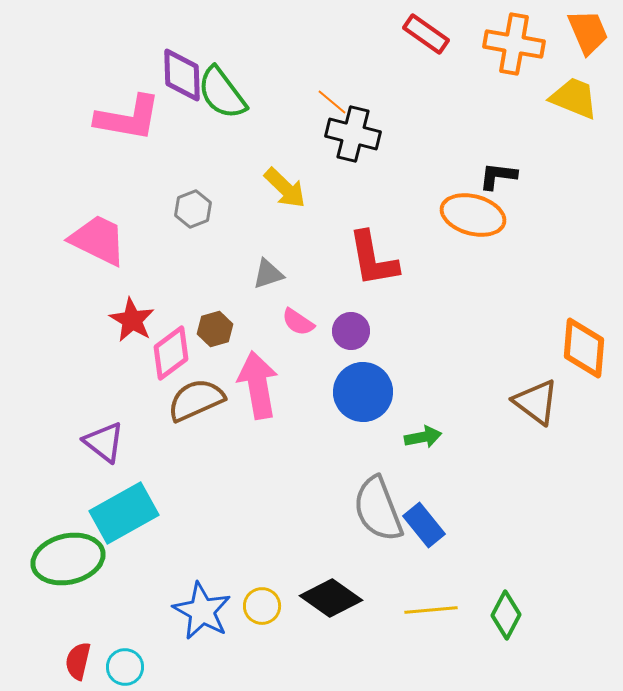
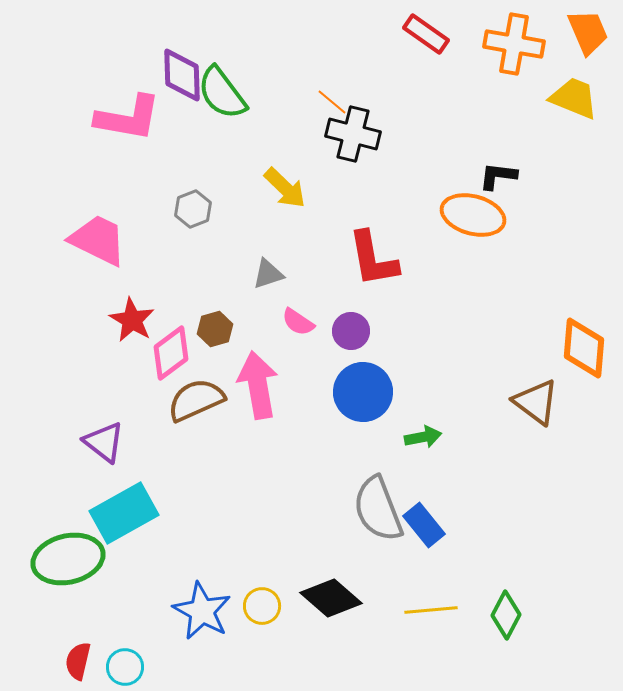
black diamond: rotated 6 degrees clockwise
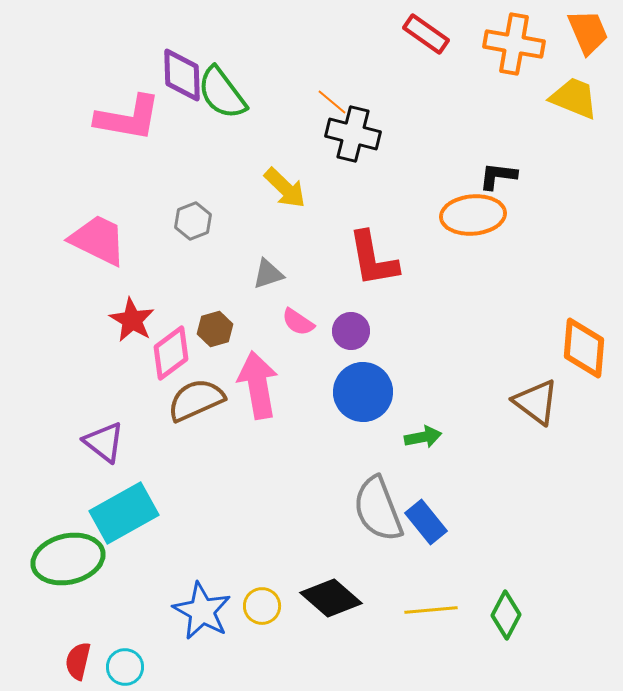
gray hexagon: moved 12 px down
orange ellipse: rotated 20 degrees counterclockwise
blue rectangle: moved 2 px right, 3 px up
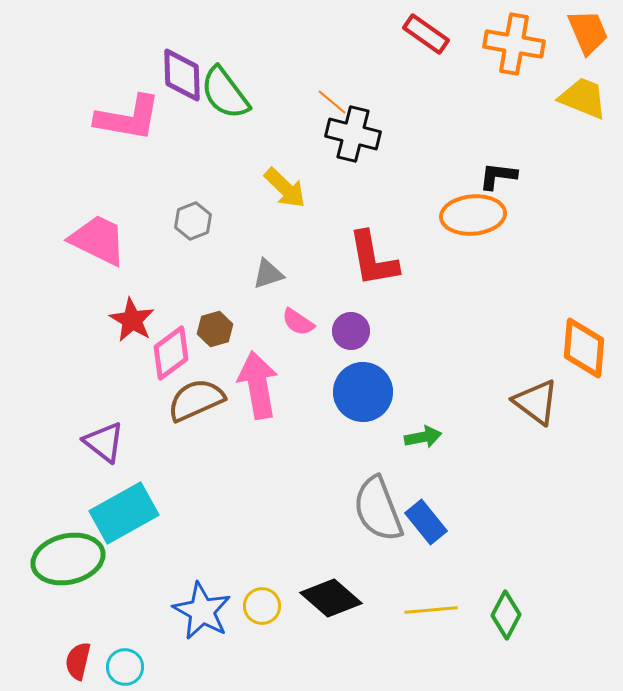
green semicircle: moved 3 px right
yellow trapezoid: moved 9 px right
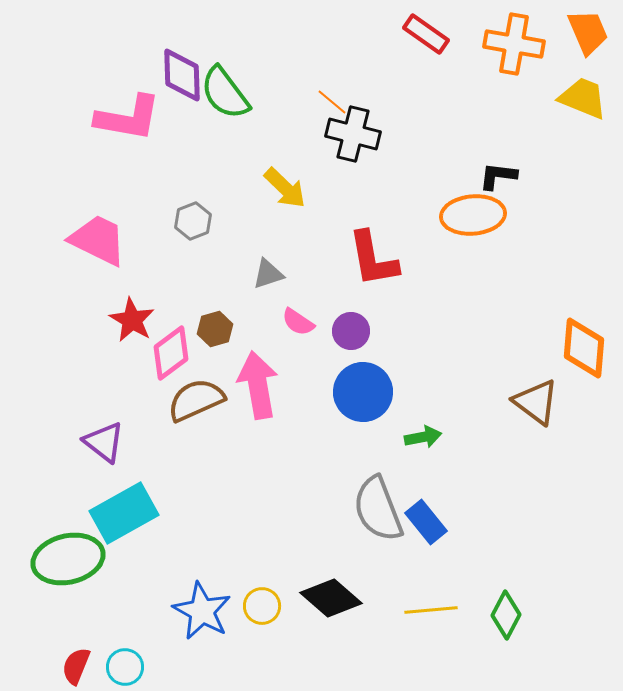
red semicircle: moved 2 px left, 5 px down; rotated 9 degrees clockwise
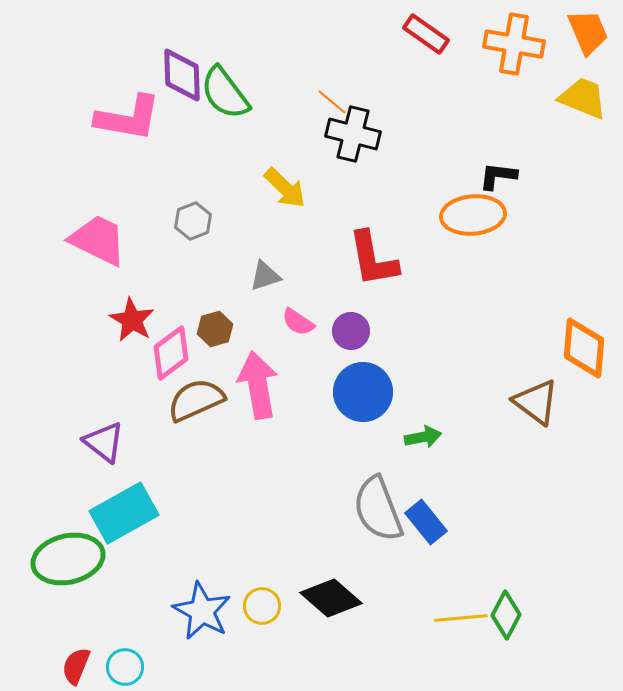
gray triangle: moved 3 px left, 2 px down
yellow line: moved 30 px right, 8 px down
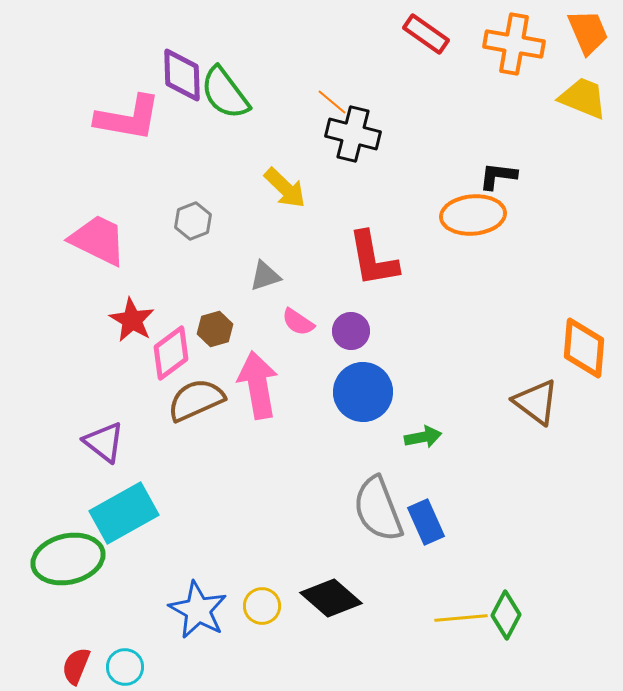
blue rectangle: rotated 15 degrees clockwise
blue star: moved 4 px left, 1 px up
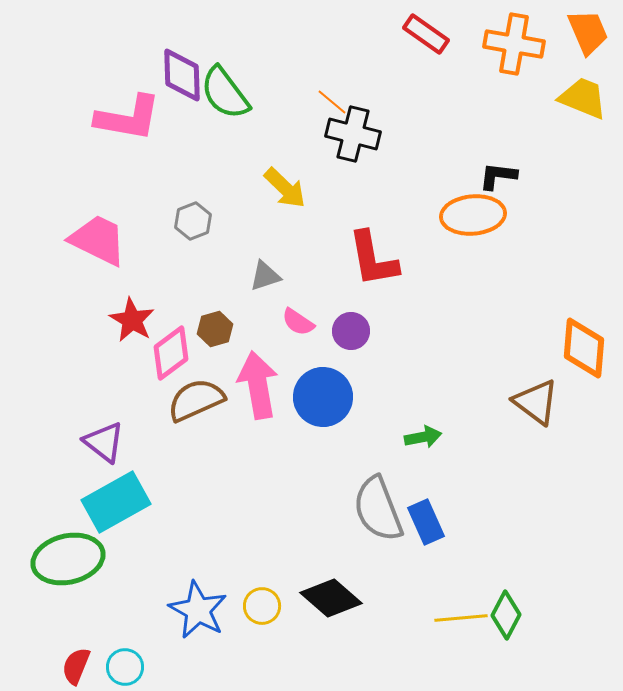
blue circle: moved 40 px left, 5 px down
cyan rectangle: moved 8 px left, 11 px up
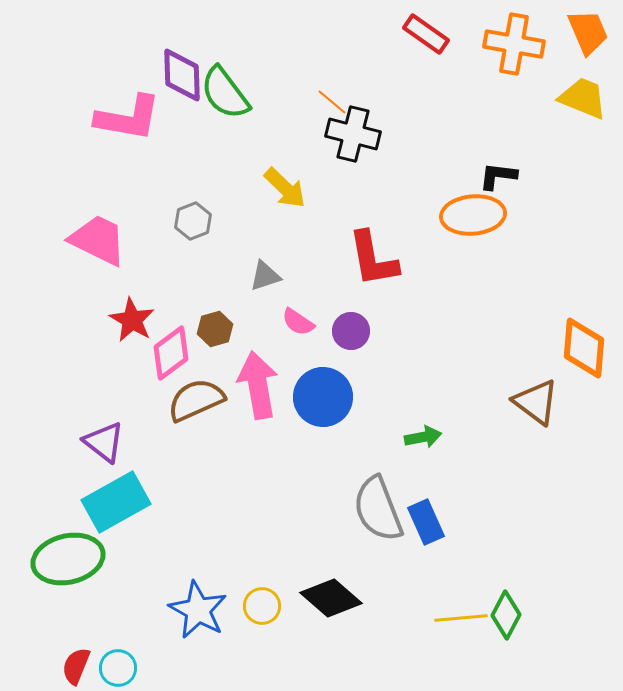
cyan circle: moved 7 px left, 1 px down
